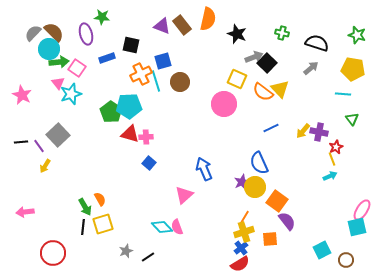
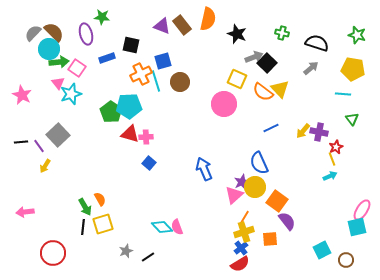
pink triangle at (184, 195): moved 50 px right
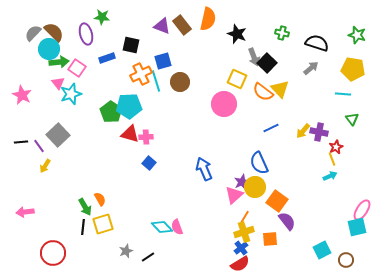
gray arrow at (254, 57): rotated 90 degrees clockwise
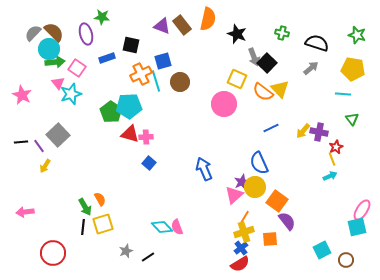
green arrow at (59, 62): moved 4 px left
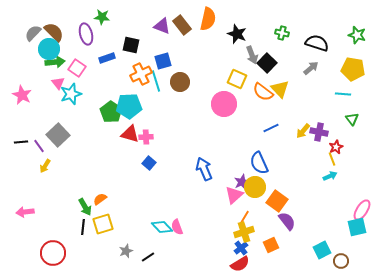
gray arrow at (254, 57): moved 2 px left, 2 px up
orange semicircle at (100, 199): rotated 96 degrees counterclockwise
orange square at (270, 239): moved 1 px right, 6 px down; rotated 21 degrees counterclockwise
brown circle at (346, 260): moved 5 px left, 1 px down
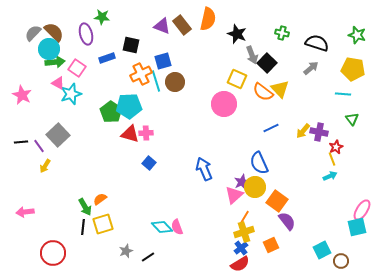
brown circle at (180, 82): moved 5 px left
pink triangle at (58, 83): rotated 24 degrees counterclockwise
pink cross at (146, 137): moved 4 px up
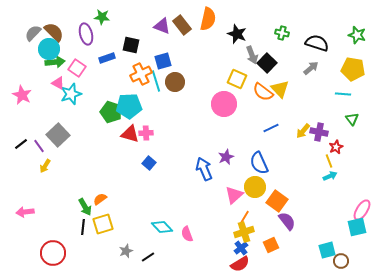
green pentagon at (111, 112): rotated 15 degrees counterclockwise
black line at (21, 142): moved 2 px down; rotated 32 degrees counterclockwise
yellow line at (332, 159): moved 3 px left, 2 px down
purple star at (242, 182): moved 16 px left, 25 px up
pink semicircle at (177, 227): moved 10 px right, 7 px down
cyan square at (322, 250): moved 5 px right; rotated 12 degrees clockwise
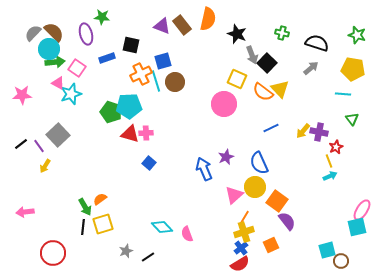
pink star at (22, 95): rotated 30 degrees counterclockwise
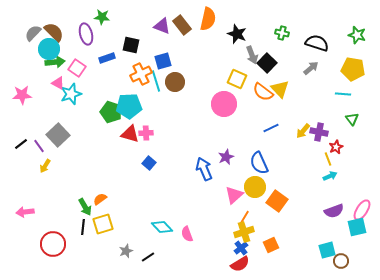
yellow line at (329, 161): moved 1 px left, 2 px up
purple semicircle at (287, 221): moved 47 px right, 10 px up; rotated 108 degrees clockwise
red circle at (53, 253): moved 9 px up
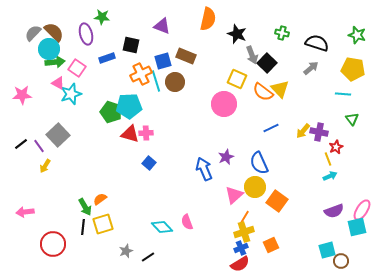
brown rectangle at (182, 25): moved 4 px right, 31 px down; rotated 30 degrees counterclockwise
pink semicircle at (187, 234): moved 12 px up
blue cross at (241, 248): rotated 16 degrees clockwise
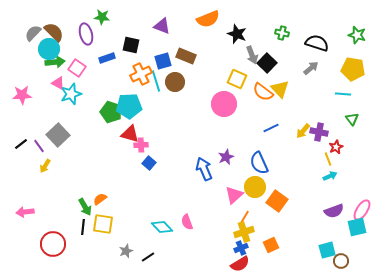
orange semicircle at (208, 19): rotated 55 degrees clockwise
pink cross at (146, 133): moved 5 px left, 12 px down
yellow square at (103, 224): rotated 25 degrees clockwise
